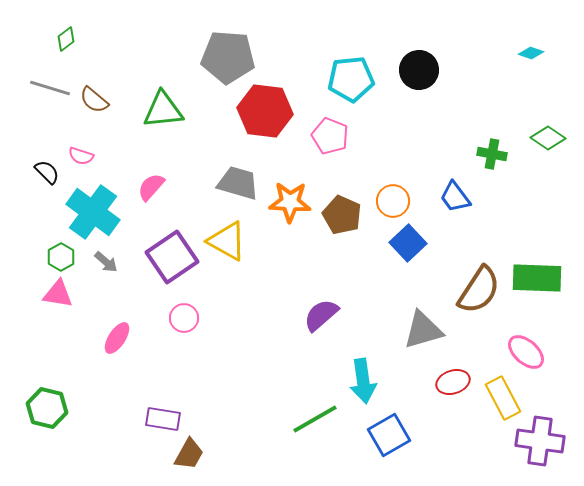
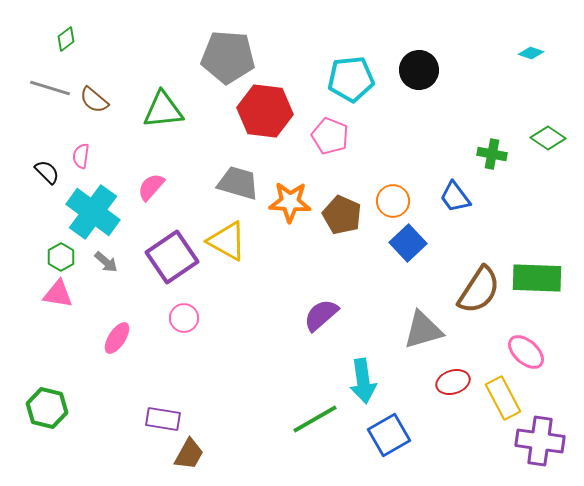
pink semicircle at (81, 156): rotated 80 degrees clockwise
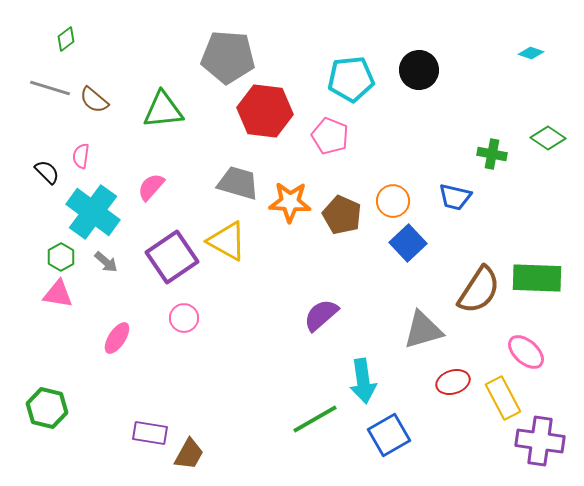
blue trapezoid at (455, 197): rotated 40 degrees counterclockwise
purple rectangle at (163, 419): moved 13 px left, 14 px down
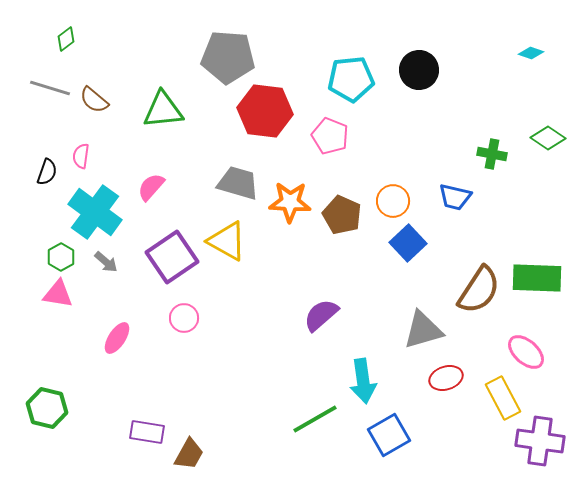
black semicircle at (47, 172): rotated 64 degrees clockwise
cyan cross at (93, 212): moved 2 px right
red ellipse at (453, 382): moved 7 px left, 4 px up
purple rectangle at (150, 433): moved 3 px left, 1 px up
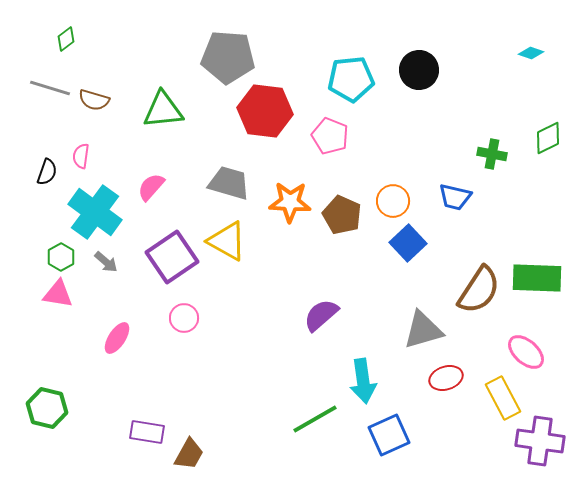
brown semicircle at (94, 100): rotated 24 degrees counterclockwise
green diamond at (548, 138): rotated 60 degrees counterclockwise
gray trapezoid at (238, 183): moved 9 px left
blue square at (389, 435): rotated 6 degrees clockwise
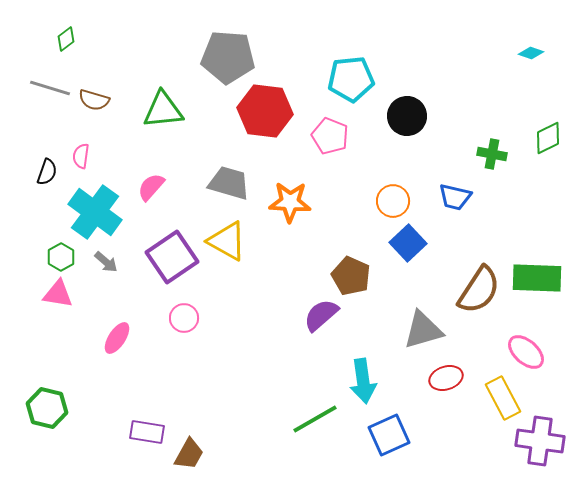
black circle at (419, 70): moved 12 px left, 46 px down
brown pentagon at (342, 215): moved 9 px right, 61 px down
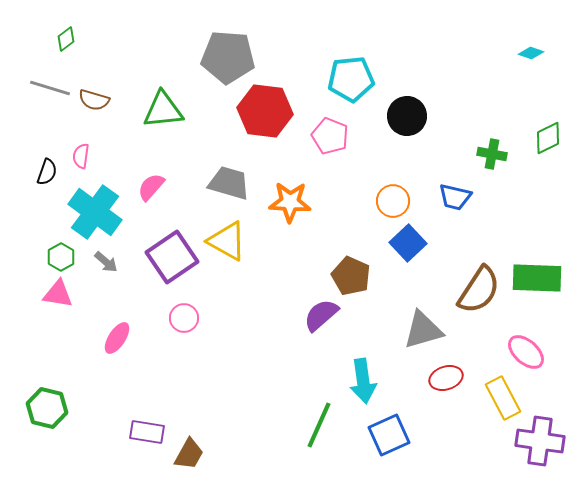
green line at (315, 419): moved 4 px right, 6 px down; rotated 36 degrees counterclockwise
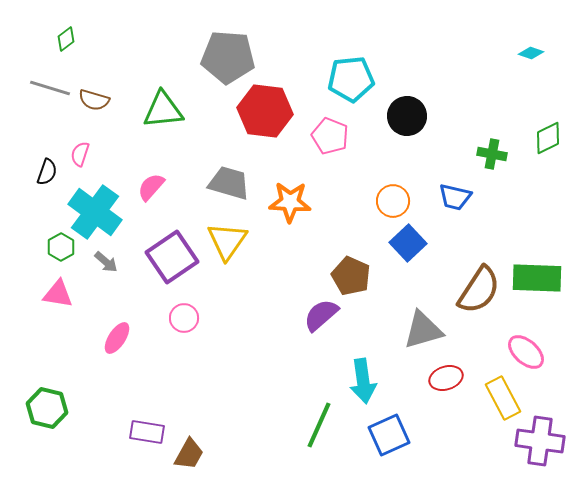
pink semicircle at (81, 156): moved 1 px left, 2 px up; rotated 10 degrees clockwise
yellow triangle at (227, 241): rotated 36 degrees clockwise
green hexagon at (61, 257): moved 10 px up
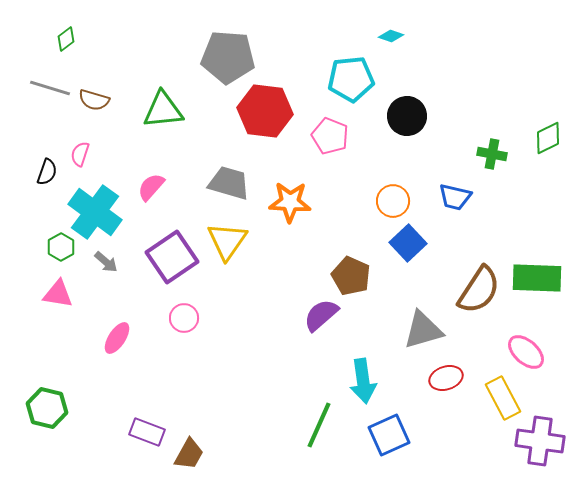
cyan diamond at (531, 53): moved 140 px left, 17 px up
purple rectangle at (147, 432): rotated 12 degrees clockwise
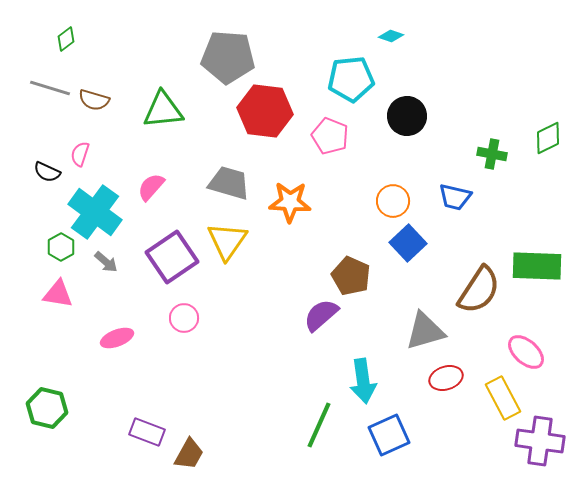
black semicircle at (47, 172): rotated 96 degrees clockwise
green rectangle at (537, 278): moved 12 px up
gray triangle at (423, 330): moved 2 px right, 1 px down
pink ellipse at (117, 338): rotated 36 degrees clockwise
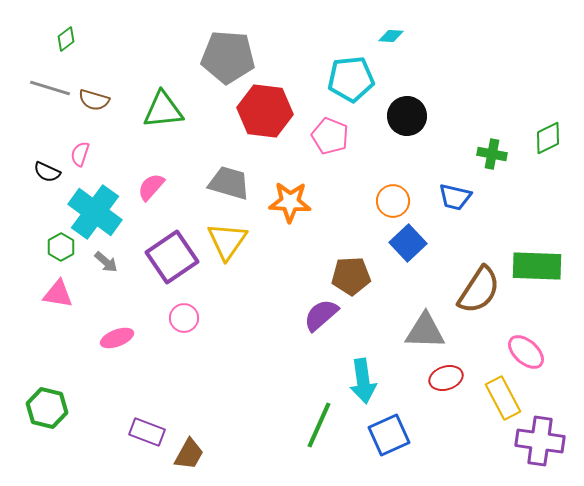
cyan diamond at (391, 36): rotated 15 degrees counterclockwise
brown pentagon at (351, 276): rotated 27 degrees counterclockwise
gray triangle at (425, 331): rotated 18 degrees clockwise
